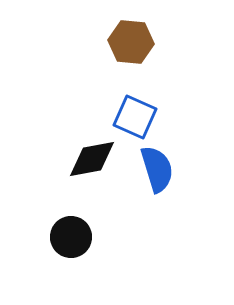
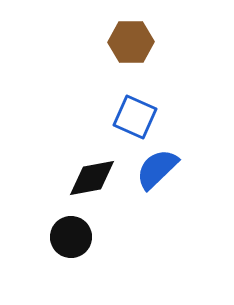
brown hexagon: rotated 6 degrees counterclockwise
black diamond: moved 19 px down
blue semicircle: rotated 117 degrees counterclockwise
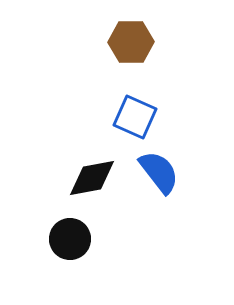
blue semicircle: moved 2 px right, 3 px down; rotated 96 degrees clockwise
black circle: moved 1 px left, 2 px down
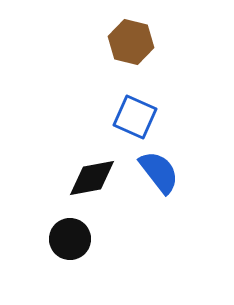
brown hexagon: rotated 15 degrees clockwise
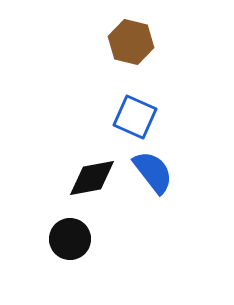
blue semicircle: moved 6 px left
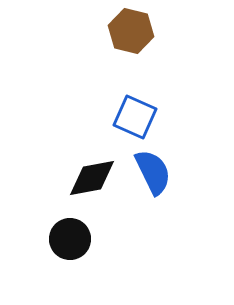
brown hexagon: moved 11 px up
blue semicircle: rotated 12 degrees clockwise
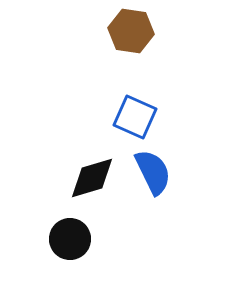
brown hexagon: rotated 6 degrees counterclockwise
black diamond: rotated 6 degrees counterclockwise
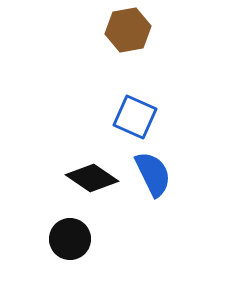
brown hexagon: moved 3 px left, 1 px up; rotated 18 degrees counterclockwise
blue semicircle: moved 2 px down
black diamond: rotated 51 degrees clockwise
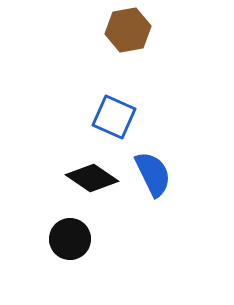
blue square: moved 21 px left
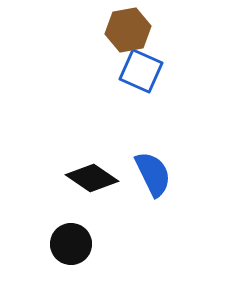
blue square: moved 27 px right, 46 px up
black circle: moved 1 px right, 5 px down
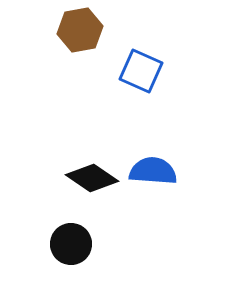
brown hexagon: moved 48 px left
blue semicircle: moved 3 px up; rotated 60 degrees counterclockwise
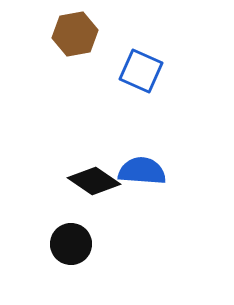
brown hexagon: moved 5 px left, 4 px down
blue semicircle: moved 11 px left
black diamond: moved 2 px right, 3 px down
